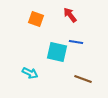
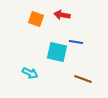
red arrow: moved 8 px left; rotated 42 degrees counterclockwise
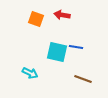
blue line: moved 5 px down
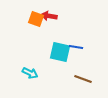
red arrow: moved 13 px left, 1 px down
cyan square: moved 3 px right
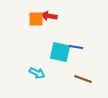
orange square: rotated 21 degrees counterclockwise
cyan arrow: moved 7 px right
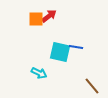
red arrow: rotated 133 degrees clockwise
cyan arrow: moved 2 px right
brown line: moved 9 px right, 7 px down; rotated 30 degrees clockwise
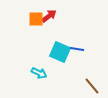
blue line: moved 1 px right, 2 px down
cyan square: rotated 10 degrees clockwise
